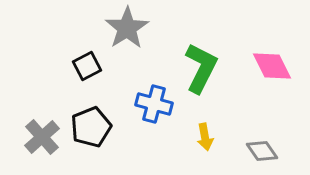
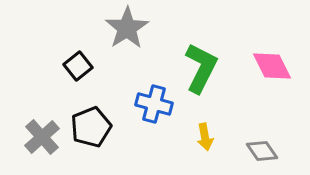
black square: moved 9 px left; rotated 12 degrees counterclockwise
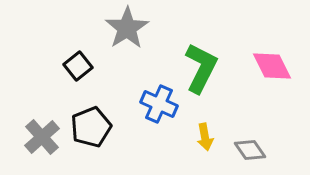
blue cross: moved 5 px right; rotated 9 degrees clockwise
gray diamond: moved 12 px left, 1 px up
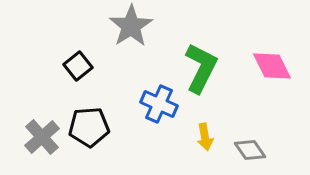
gray star: moved 4 px right, 2 px up
black pentagon: moved 2 px left; rotated 18 degrees clockwise
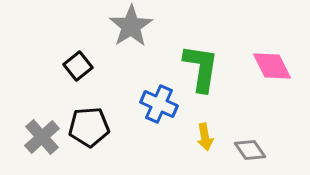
green L-shape: rotated 18 degrees counterclockwise
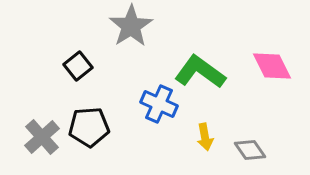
green L-shape: moved 1 px left, 4 px down; rotated 63 degrees counterclockwise
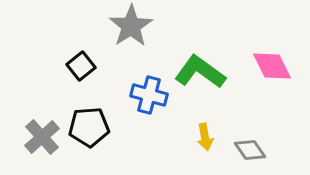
black square: moved 3 px right
blue cross: moved 10 px left, 9 px up; rotated 9 degrees counterclockwise
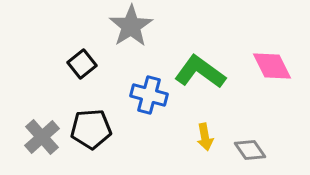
black square: moved 1 px right, 2 px up
black pentagon: moved 2 px right, 2 px down
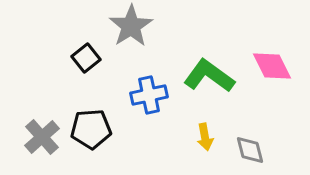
black square: moved 4 px right, 6 px up
green L-shape: moved 9 px right, 4 px down
blue cross: rotated 27 degrees counterclockwise
gray diamond: rotated 20 degrees clockwise
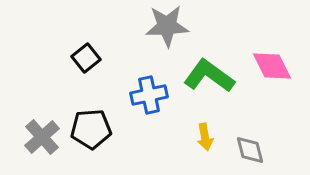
gray star: moved 36 px right; rotated 30 degrees clockwise
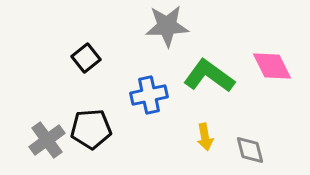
gray cross: moved 5 px right, 3 px down; rotated 6 degrees clockwise
